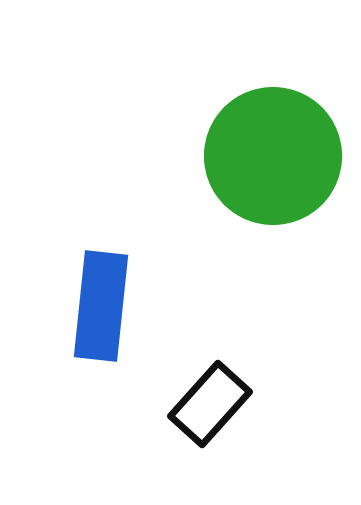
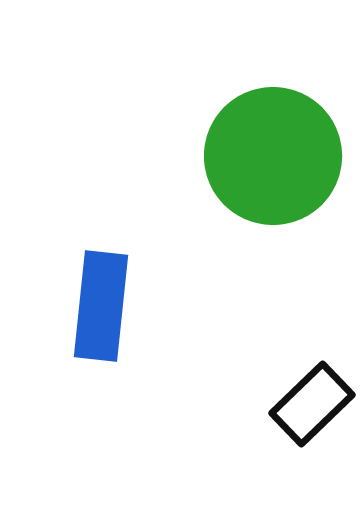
black rectangle: moved 102 px right; rotated 4 degrees clockwise
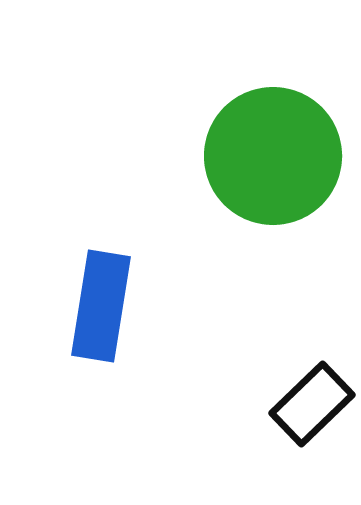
blue rectangle: rotated 3 degrees clockwise
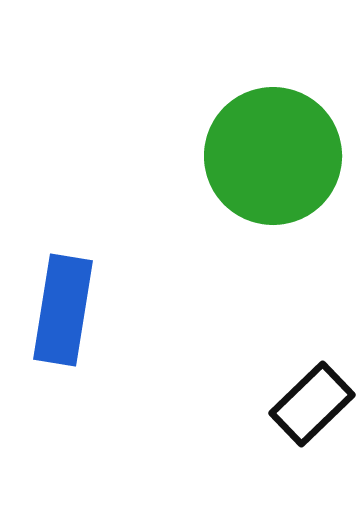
blue rectangle: moved 38 px left, 4 px down
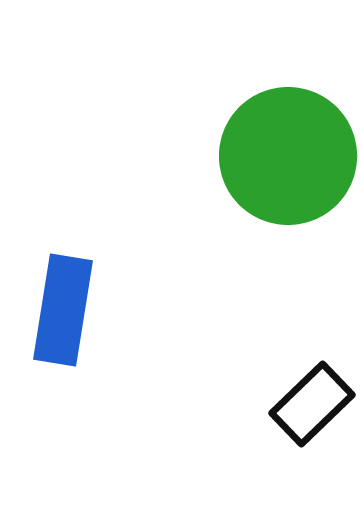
green circle: moved 15 px right
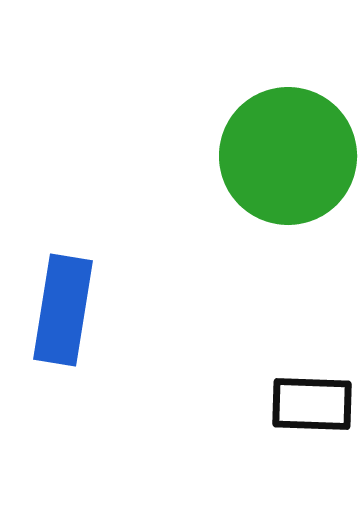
black rectangle: rotated 46 degrees clockwise
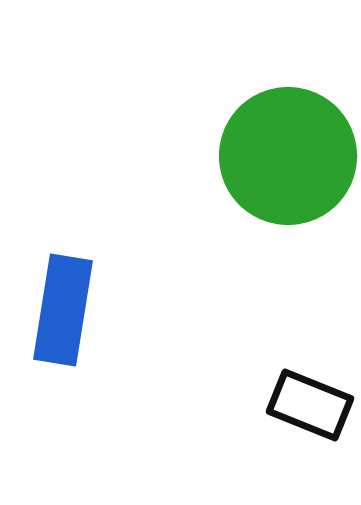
black rectangle: moved 2 px left, 1 px down; rotated 20 degrees clockwise
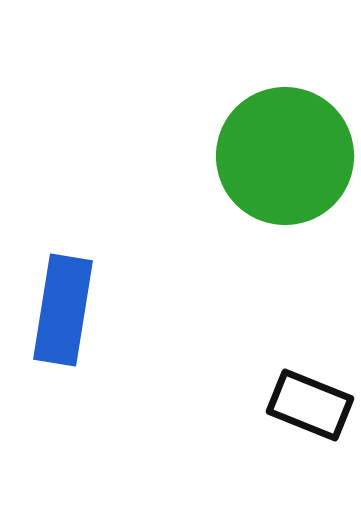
green circle: moved 3 px left
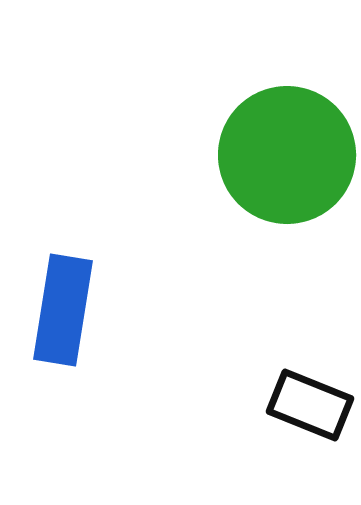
green circle: moved 2 px right, 1 px up
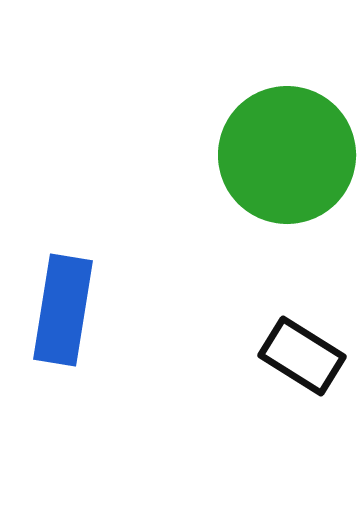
black rectangle: moved 8 px left, 49 px up; rotated 10 degrees clockwise
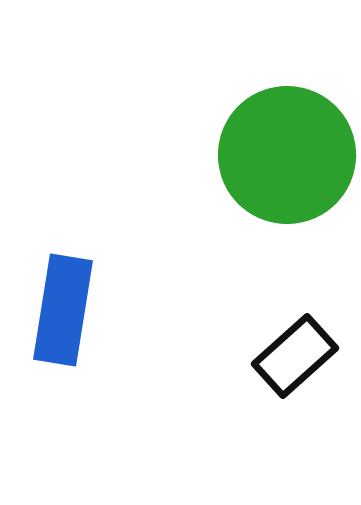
black rectangle: moved 7 px left; rotated 74 degrees counterclockwise
